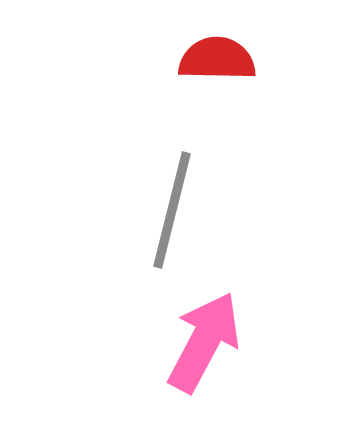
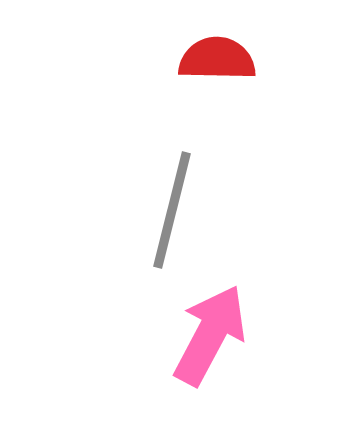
pink arrow: moved 6 px right, 7 px up
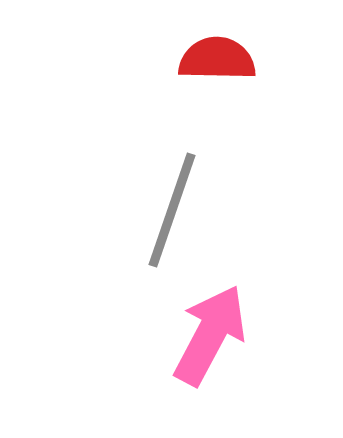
gray line: rotated 5 degrees clockwise
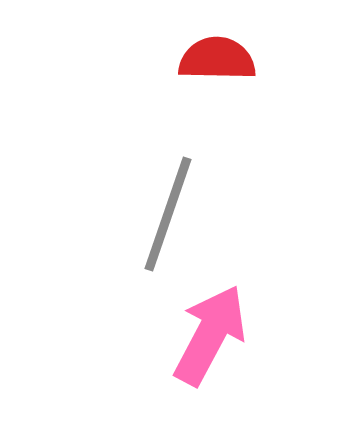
gray line: moved 4 px left, 4 px down
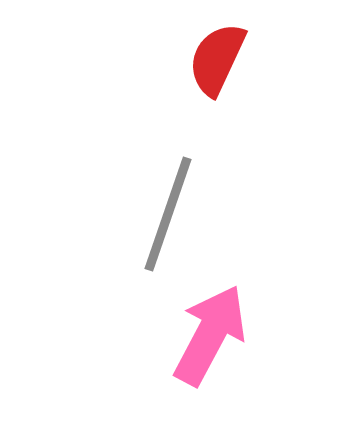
red semicircle: rotated 66 degrees counterclockwise
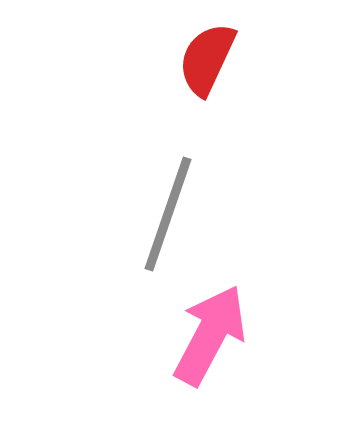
red semicircle: moved 10 px left
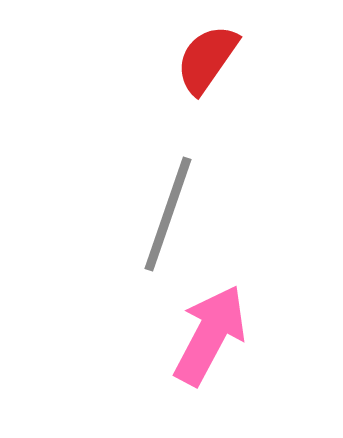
red semicircle: rotated 10 degrees clockwise
